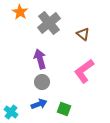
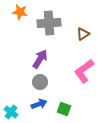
orange star: rotated 21 degrees counterclockwise
gray cross: rotated 35 degrees clockwise
brown triangle: rotated 48 degrees clockwise
purple arrow: rotated 48 degrees clockwise
gray circle: moved 2 px left
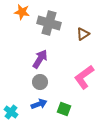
orange star: moved 2 px right
gray cross: rotated 20 degrees clockwise
pink L-shape: moved 6 px down
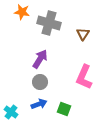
brown triangle: rotated 24 degrees counterclockwise
pink L-shape: rotated 30 degrees counterclockwise
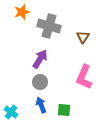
orange star: rotated 28 degrees counterclockwise
gray cross: moved 3 px down
brown triangle: moved 3 px down
blue arrow: moved 2 px right, 1 px down; rotated 91 degrees counterclockwise
green square: moved 1 px down; rotated 16 degrees counterclockwise
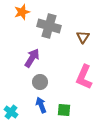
purple arrow: moved 8 px left, 1 px up
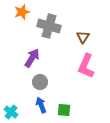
pink L-shape: moved 2 px right, 11 px up
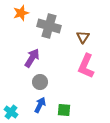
orange star: moved 1 px left, 1 px down
blue arrow: moved 1 px left; rotated 49 degrees clockwise
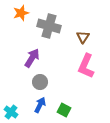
green square: rotated 24 degrees clockwise
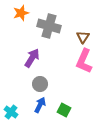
pink L-shape: moved 2 px left, 5 px up
gray circle: moved 2 px down
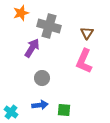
brown triangle: moved 4 px right, 4 px up
purple arrow: moved 10 px up
gray circle: moved 2 px right, 6 px up
blue arrow: rotated 56 degrees clockwise
green square: rotated 24 degrees counterclockwise
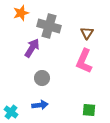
green square: moved 25 px right
